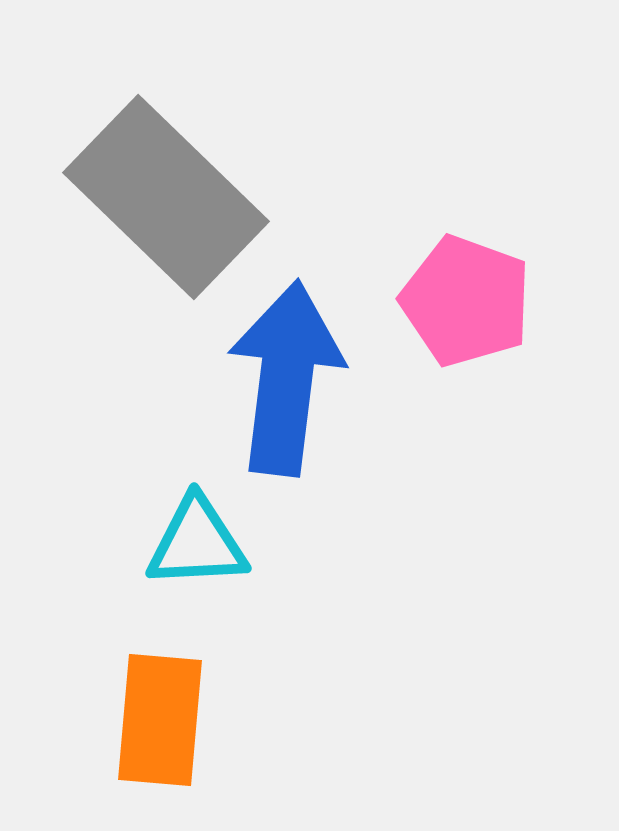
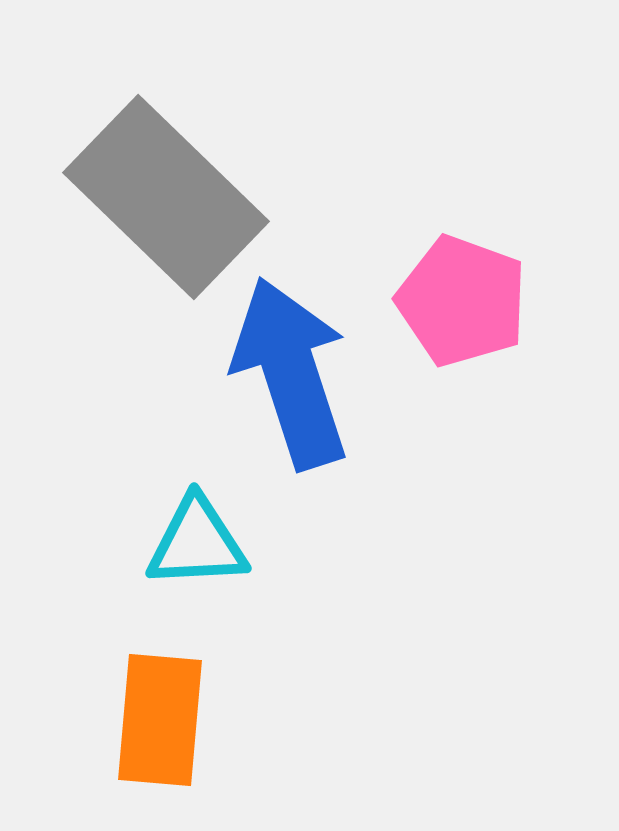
pink pentagon: moved 4 px left
blue arrow: moved 5 px right, 5 px up; rotated 25 degrees counterclockwise
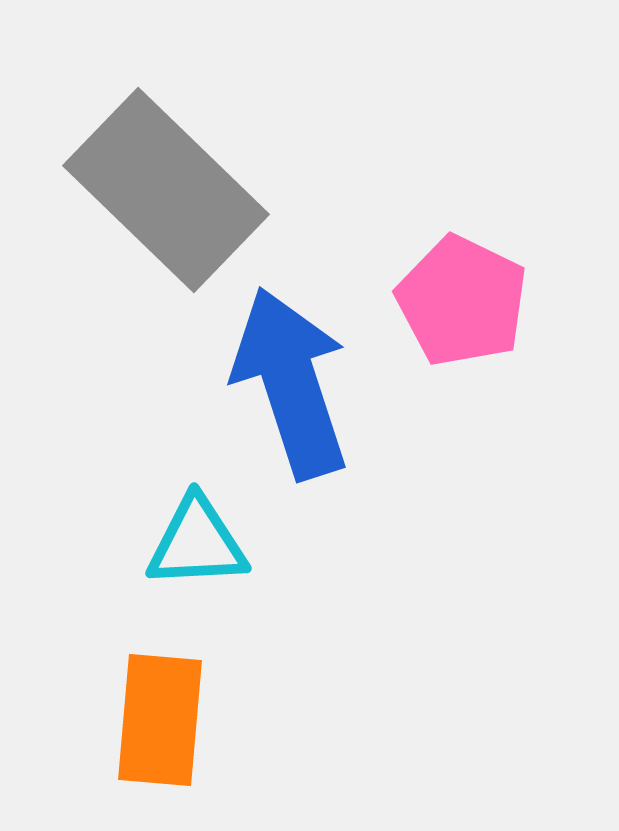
gray rectangle: moved 7 px up
pink pentagon: rotated 6 degrees clockwise
blue arrow: moved 10 px down
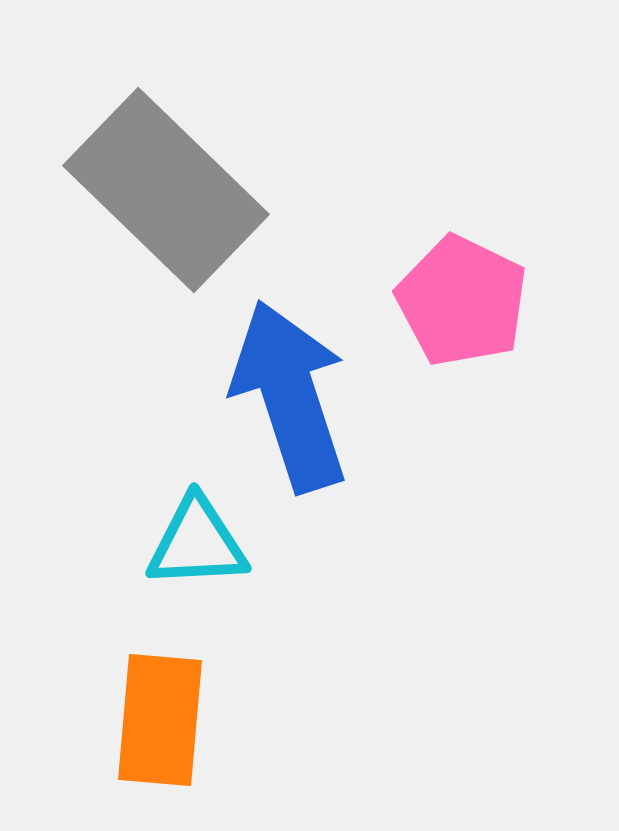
blue arrow: moved 1 px left, 13 px down
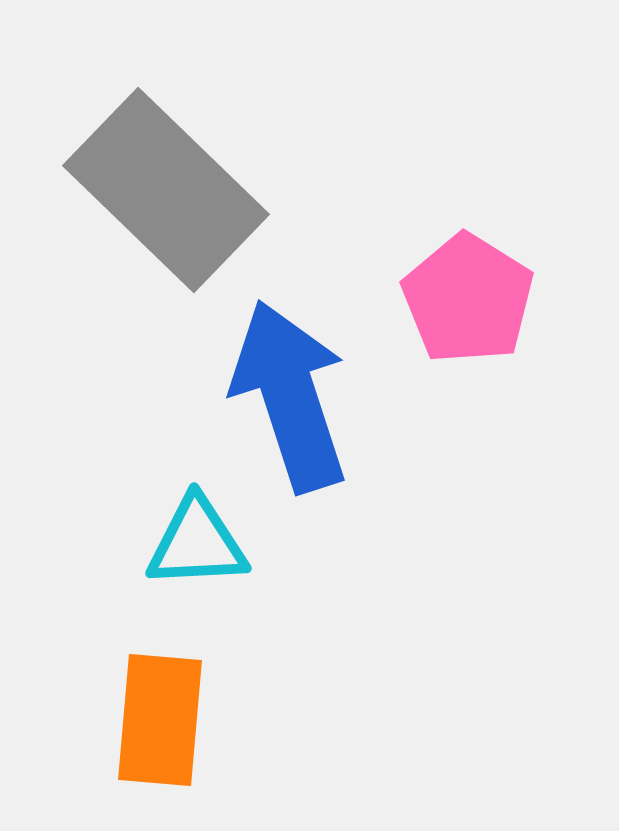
pink pentagon: moved 6 px right, 2 px up; rotated 6 degrees clockwise
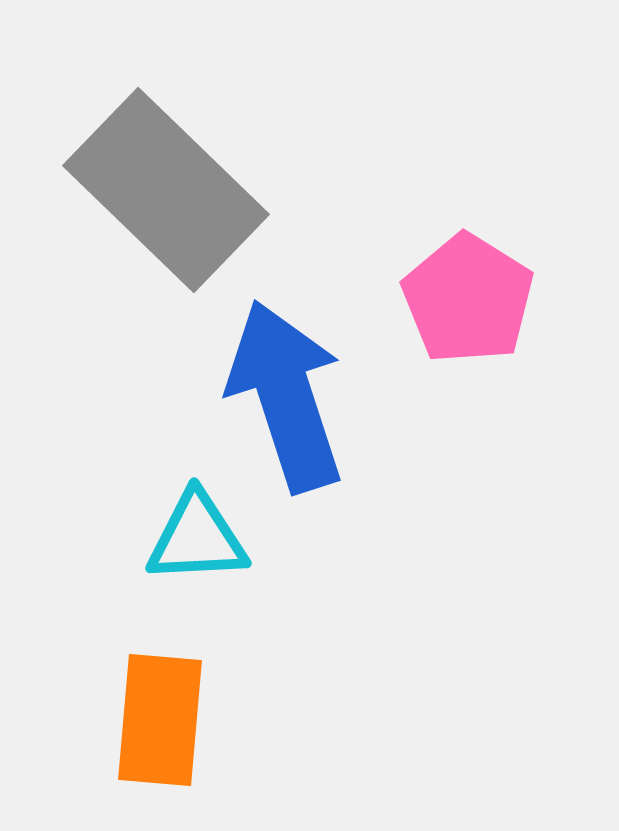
blue arrow: moved 4 px left
cyan triangle: moved 5 px up
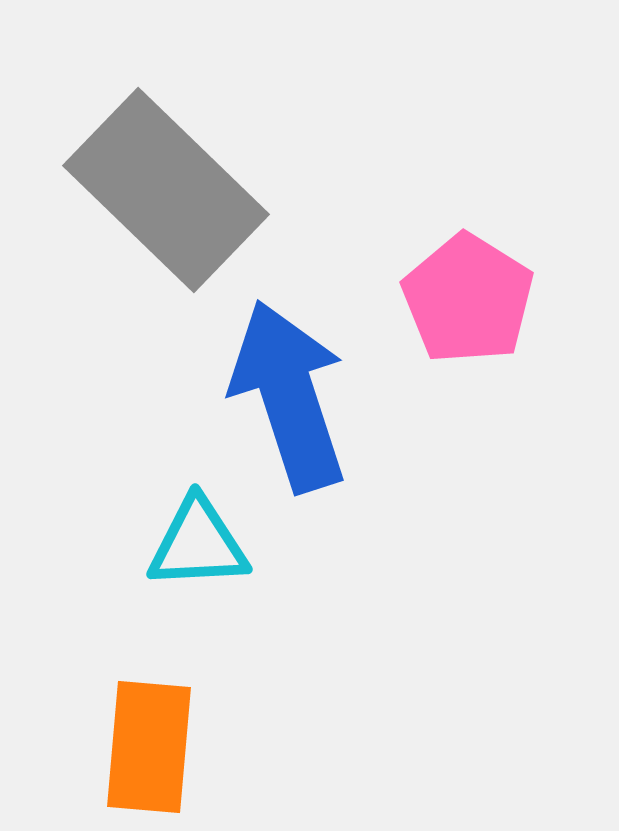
blue arrow: moved 3 px right
cyan triangle: moved 1 px right, 6 px down
orange rectangle: moved 11 px left, 27 px down
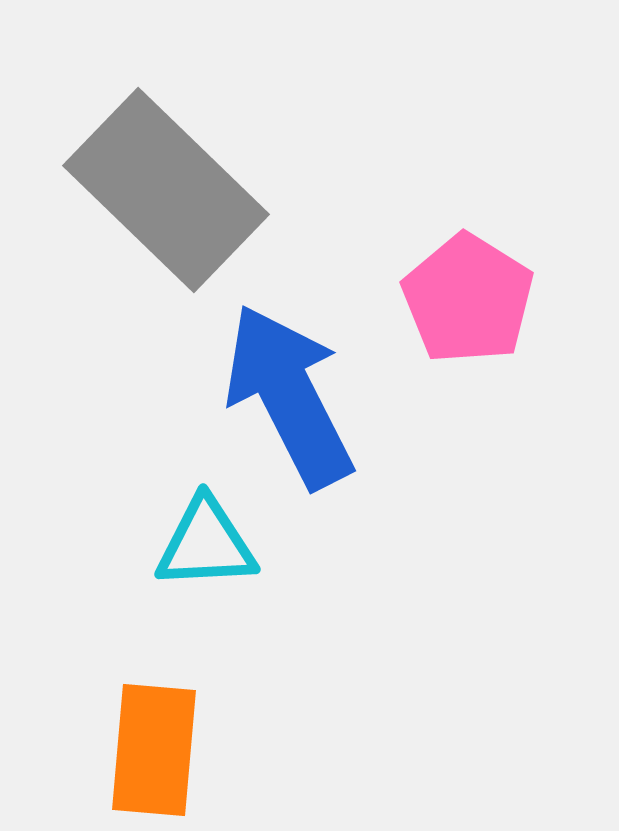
blue arrow: rotated 9 degrees counterclockwise
cyan triangle: moved 8 px right
orange rectangle: moved 5 px right, 3 px down
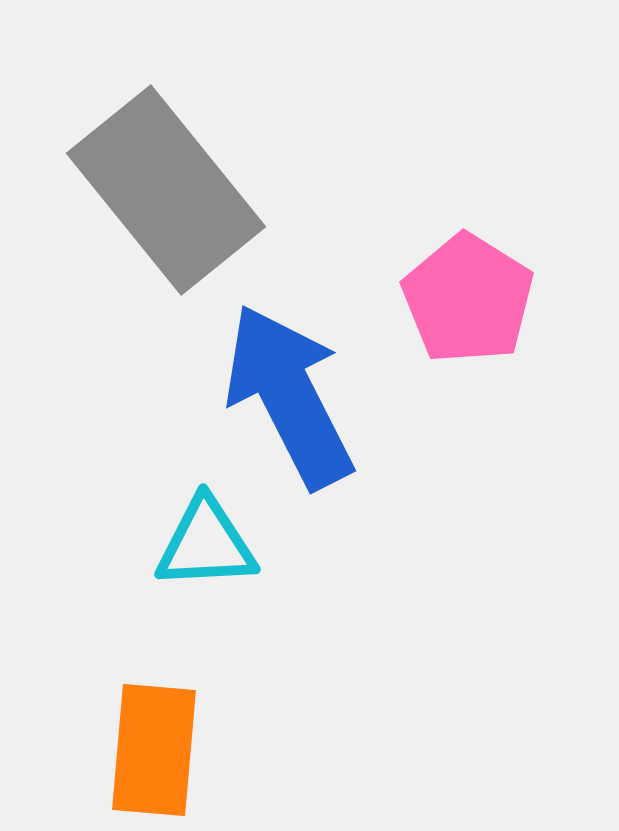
gray rectangle: rotated 7 degrees clockwise
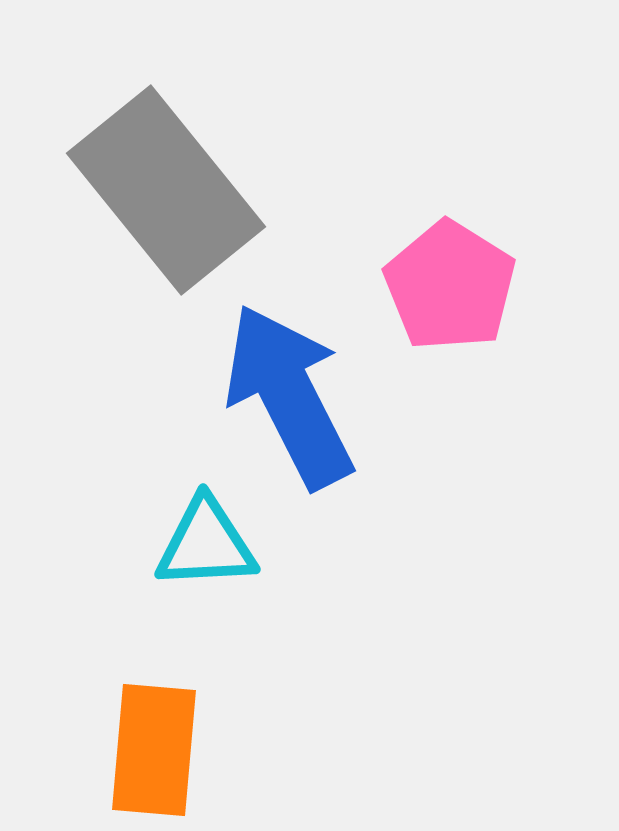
pink pentagon: moved 18 px left, 13 px up
